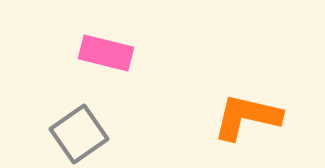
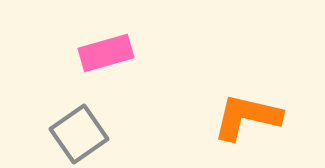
pink rectangle: rotated 30 degrees counterclockwise
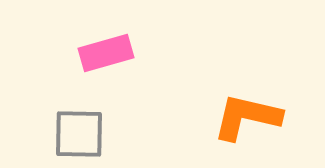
gray square: rotated 36 degrees clockwise
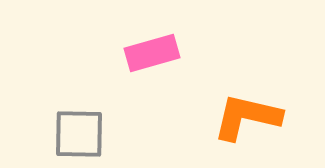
pink rectangle: moved 46 px right
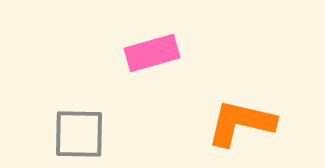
orange L-shape: moved 6 px left, 6 px down
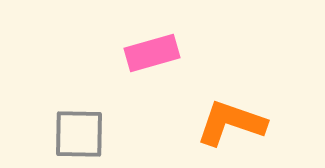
orange L-shape: moved 10 px left; rotated 6 degrees clockwise
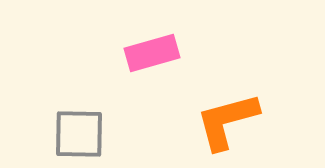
orange L-shape: moved 4 px left, 2 px up; rotated 34 degrees counterclockwise
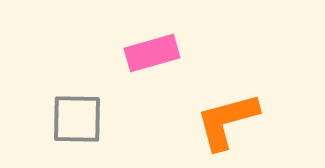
gray square: moved 2 px left, 15 px up
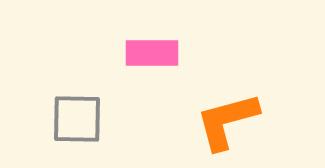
pink rectangle: rotated 16 degrees clockwise
